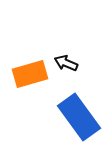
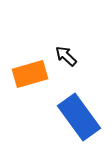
black arrow: moved 7 px up; rotated 20 degrees clockwise
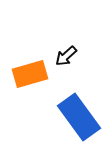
black arrow: rotated 85 degrees counterclockwise
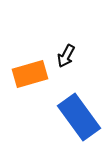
black arrow: rotated 20 degrees counterclockwise
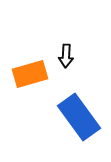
black arrow: rotated 25 degrees counterclockwise
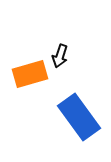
black arrow: moved 6 px left; rotated 15 degrees clockwise
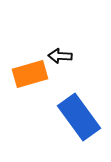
black arrow: rotated 75 degrees clockwise
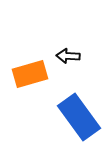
black arrow: moved 8 px right
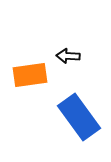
orange rectangle: moved 1 px down; rotated 8 degrees clockwise
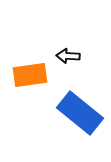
blue rectangle: moved 1 px right, 4 px up; rotated 15 degrees counterclockwise
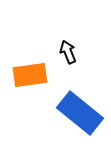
black arrow: moved 4 px up; rotated 65 degrees clockwise
